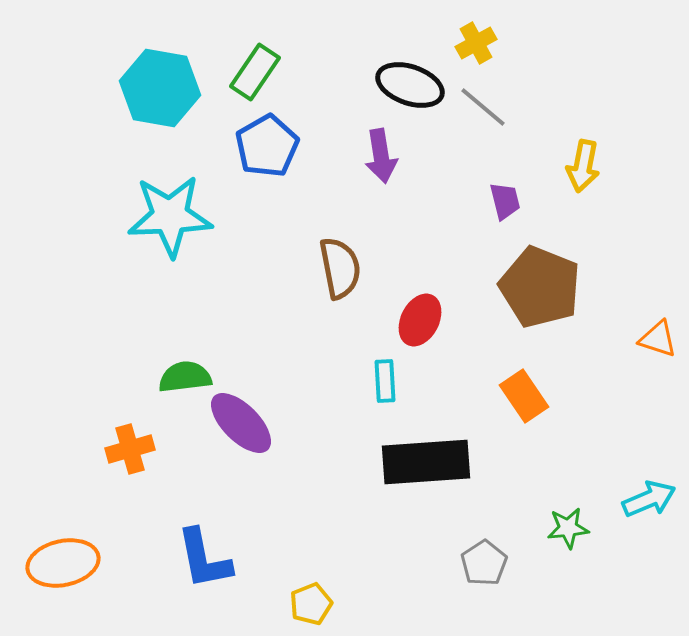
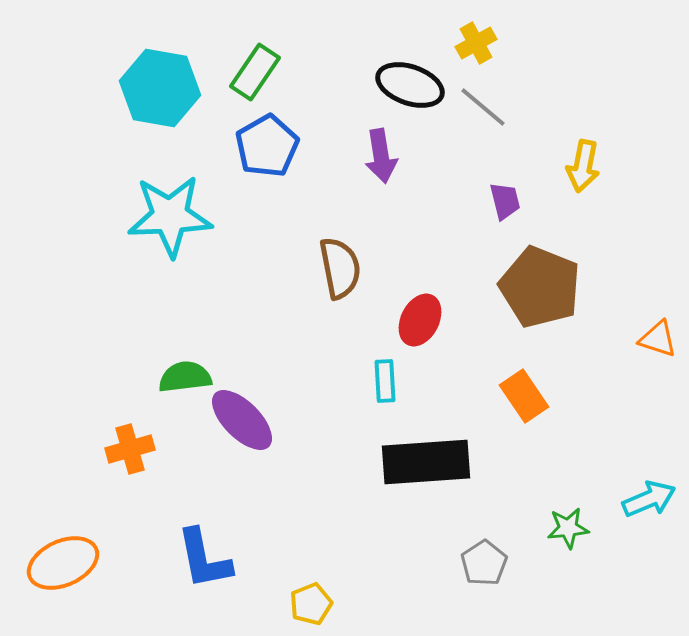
purple ellipse: moved 1 px right, 3 px up
orange ellipse: rotated 12 degrees counterclockwise
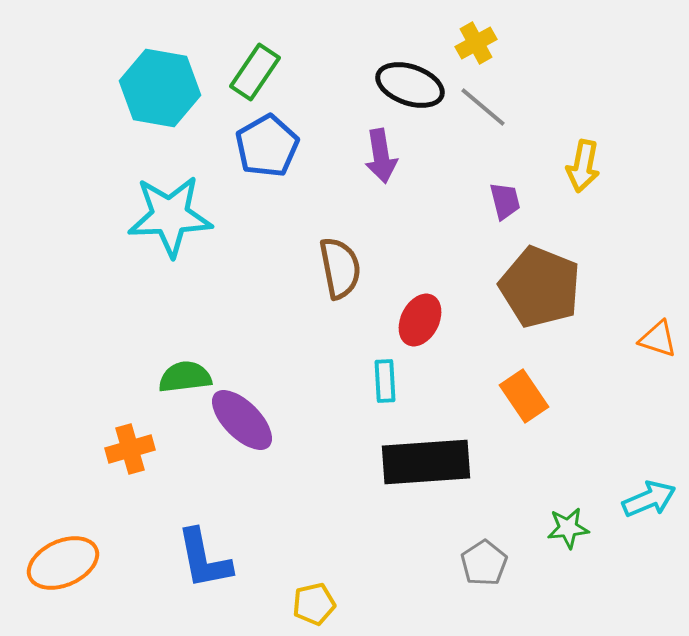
yellow pentagon: moved 3 px right; rotated 9 degrees clockwise
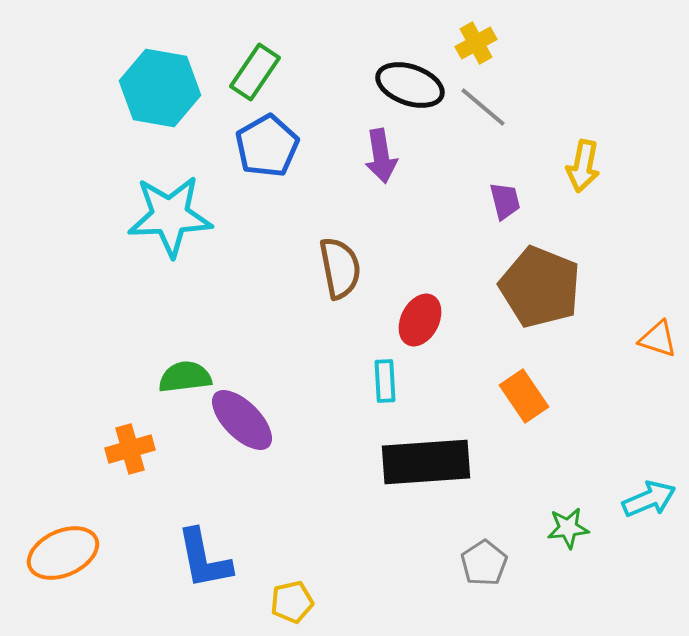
orange ellipse: moved 10 px up
yellow pentagon: moved 22 px left, 2 px up
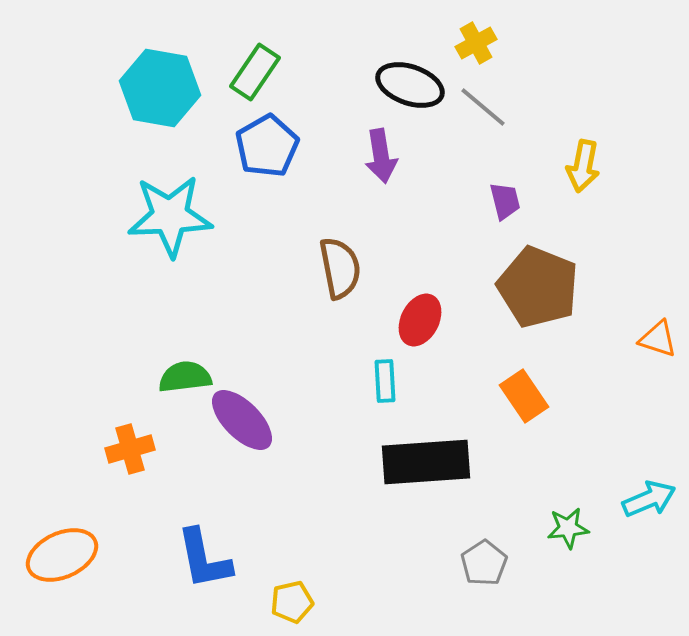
brown pentagon: moved 2 px left
orange ellipse: moved 1 px left, 2 px down
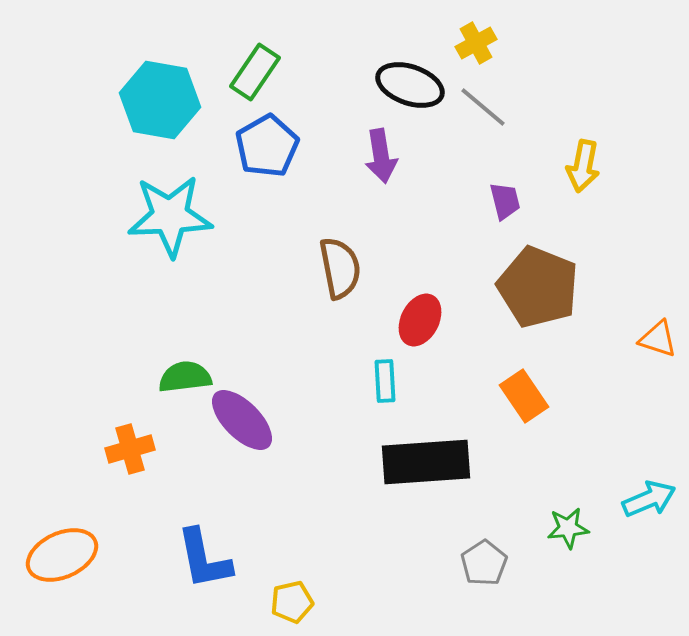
cyan hexagon: moved 12 px down
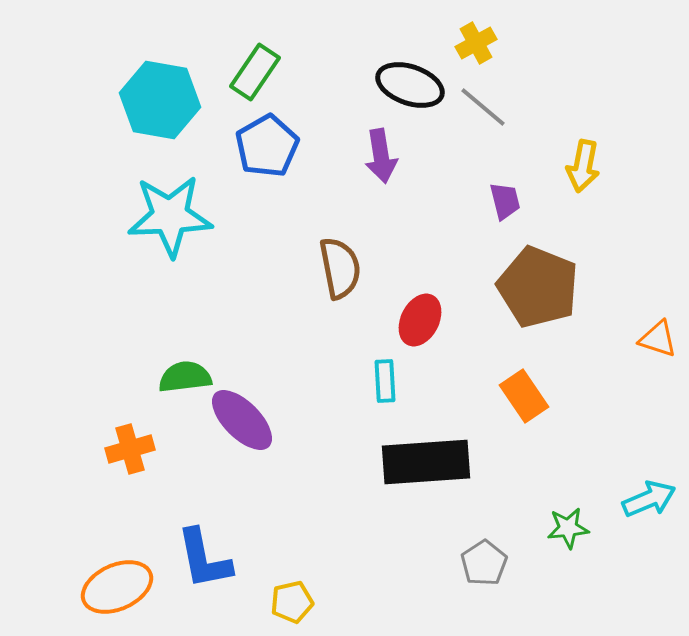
orange ellipse: moved 55 px right, 32 px down
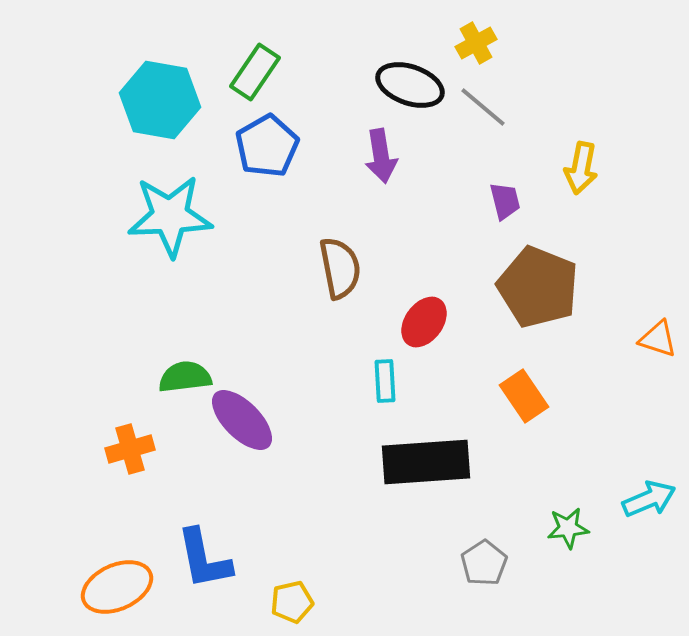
yellow arrow: moved 2 px left, 2 px down
red ellipse: moved 4 px right, 2 px down; rotated 9 degrees clockwise
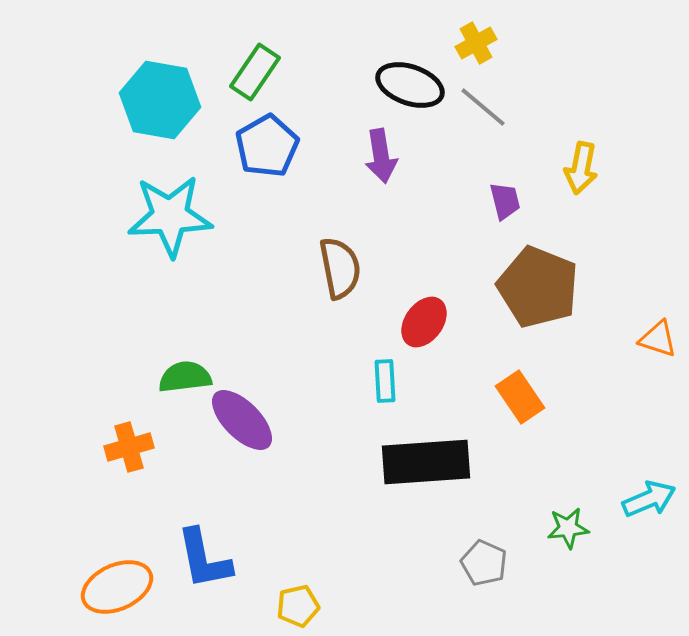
orange rectangle: moved 4 px left, 1 px down
orange cross: moved 1 px left, 2 px up
gray pentagon: rotated 15 degrees counterclockwise
yellow pentagon: moved 6 px right, 4 px down
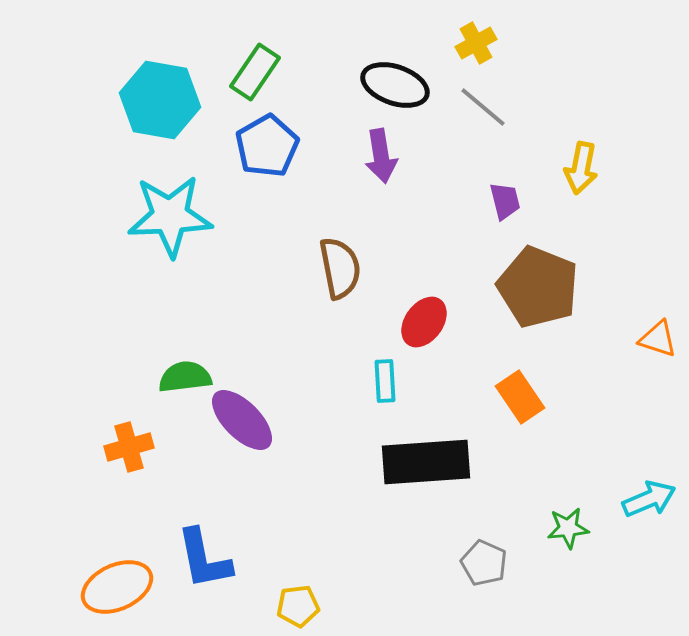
black ellipse: moved 15 px left
yellow pentagon: rotated 6 degrees clockwise
